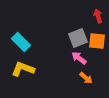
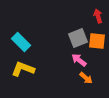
pink arrow: moved 2 px down
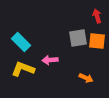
red arrow: moved 1 px left
gray square: rotated 12 degrees clockwise
pink arrow: moved 29 px left; rotated 42 degrees counterclockwise
orange arrow: rotated 16 degrees counterclockwise
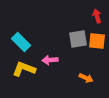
gray square: moved 1 px down
yellow L-shape: moved 1 px right
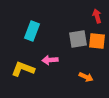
cyan rectangle: moved 11 px right, 11 px up; rotated 66 degrees clockwise
yellow L-shape: moved 1 px left
orange arrow: moved 1 px up
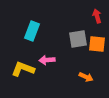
orange square: moved 3 px down
pink arrow: moved 3 px left
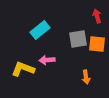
cyan rectangle: moved 8 px right, 1 px up; rotated 30 degrees clockwise
orange arrow: rotated 56 degrees clockwise
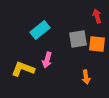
pink arrow: rotated 70 degrees counterclockwise
